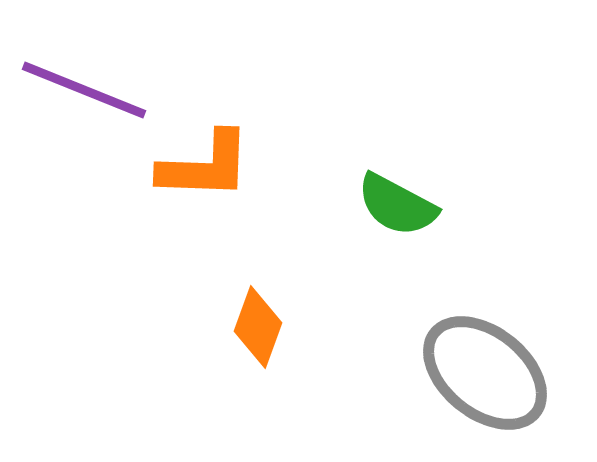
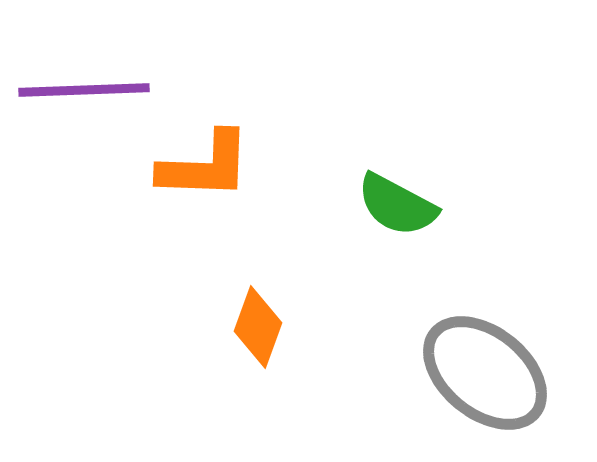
purple line: rotated 24 degrees counterclockwise
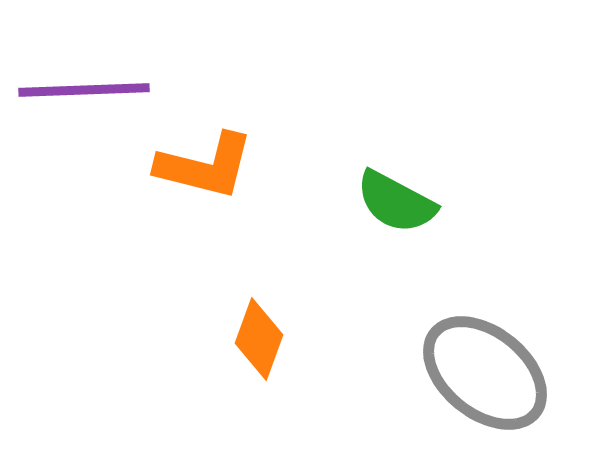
orange L-shape: rotated 12 degrees clockwise
green semicircle: moved 1 px left, 3 px up
orange diamond: moved 1 px right, 12 px down
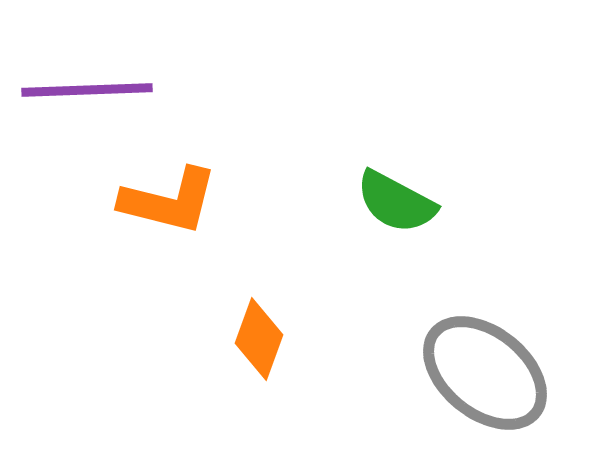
purple line: moved 3 px right
orange L-shape: moved 36 px left, 35 px down
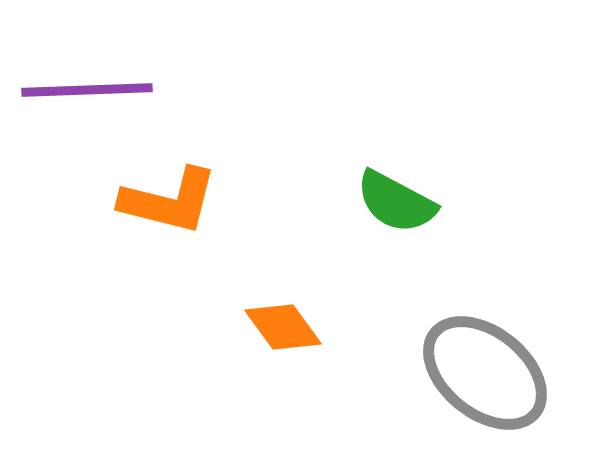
orange diamond: moved 24 px right, 12 px up; rotated 56 degrees counterclockwise
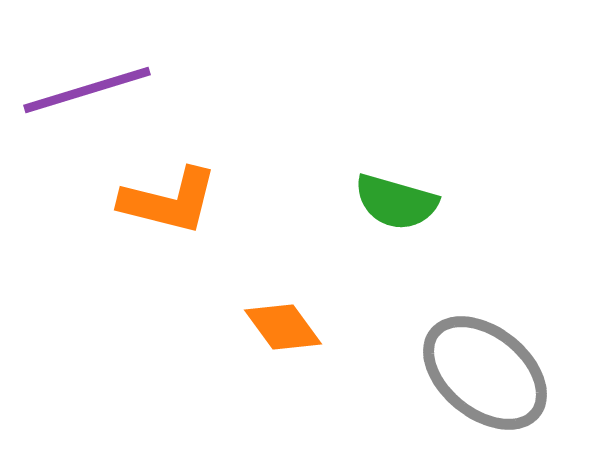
purple line: rotated 15 degrees counterclockwise
green semicircle: rotated 12 degrees counterclockwise
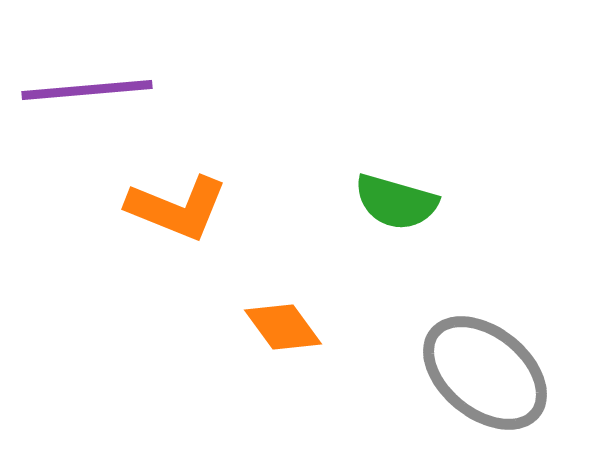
purple line: rotated 12 degrees clockwise
orange L-shape: moved 8 px right, 7 px down; rotated 8 degrees clockwise
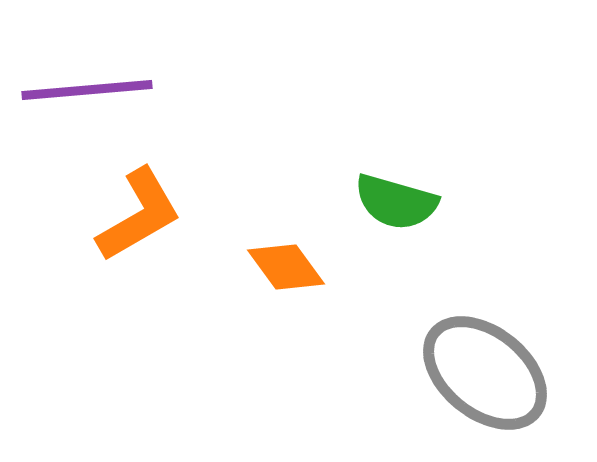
orange L-shape: moved 38 px left, 7 px down; rotated 52 degrees counterclockwise
orange diamond: moved 3 px right, 60 px up
